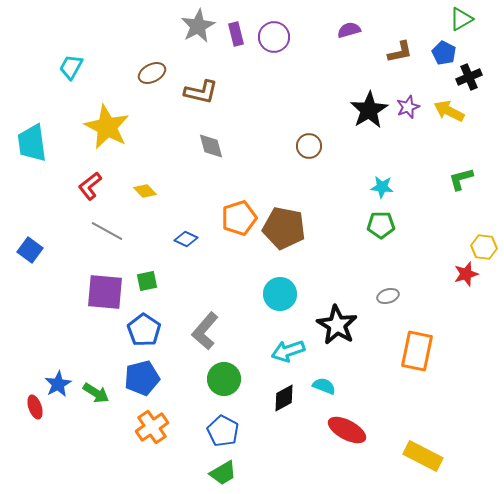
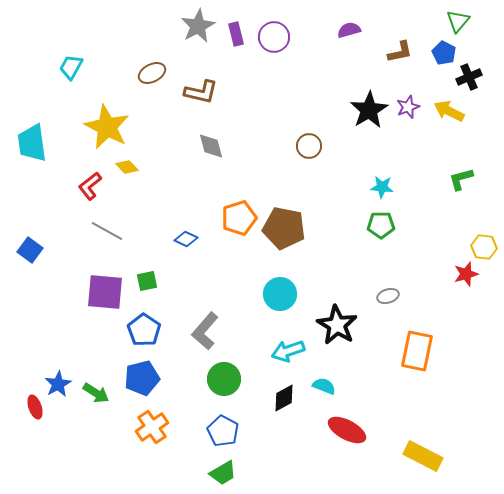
green triangle at (461, 19): moved 3 px left, 2 px down; rotated 20 degrees counterclockwise
yellow diamond at (145, 191): moved 18 px left, 24 px up
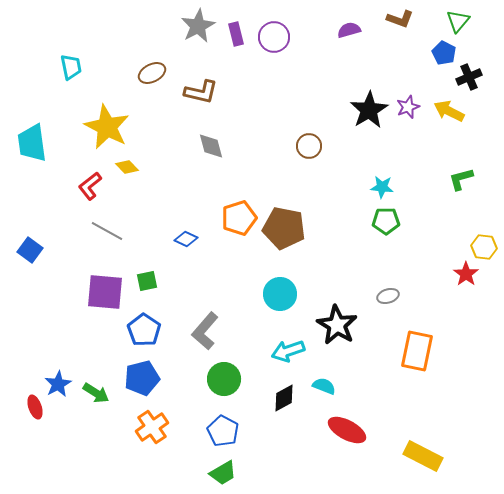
brown L-shape at (400, 52): moved 33 px up; rotated 32 degrees clockwise
cyan trapezoid at (71, 67): rotated 140 degrees clockwise
green pentagon at (381, 225): moved 5 px right, 4 px up
red star at (466, 274): rotated 20 degrees counterclockwise
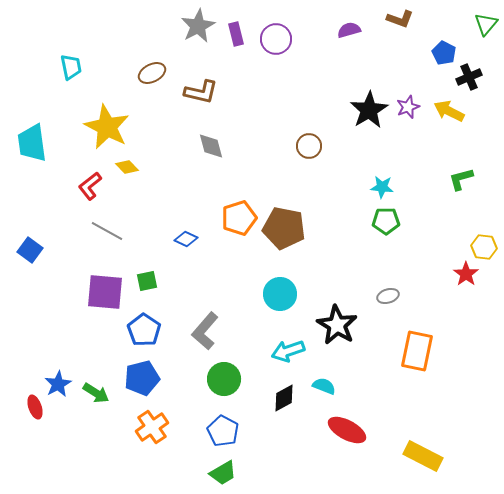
green triangle at (458, 21): moved 28 px right, 3 px down
purple circle at (274, 37): moved 2 px right, 2 px down
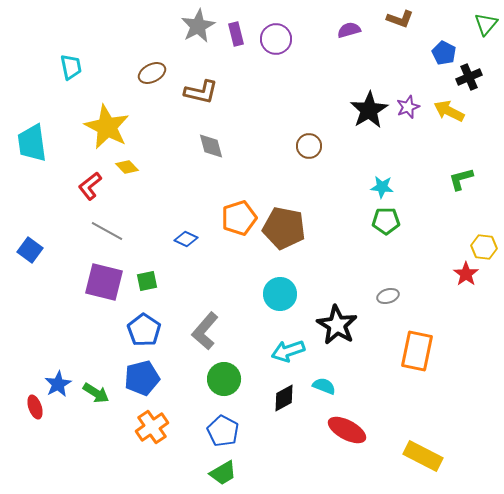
purple square at (105, 292): moved 1 px left, 10 px up; rotated 9 degrees clockwise
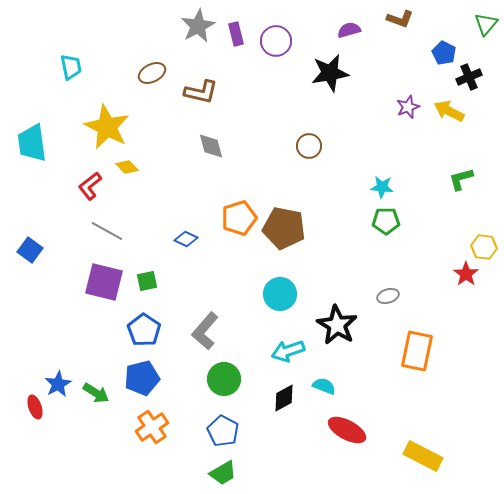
purple circle at (276, 39): moved 2 px down
black star at (369, 110): moved 39 px left, 37 px up; rotated 21 degrees clockwise
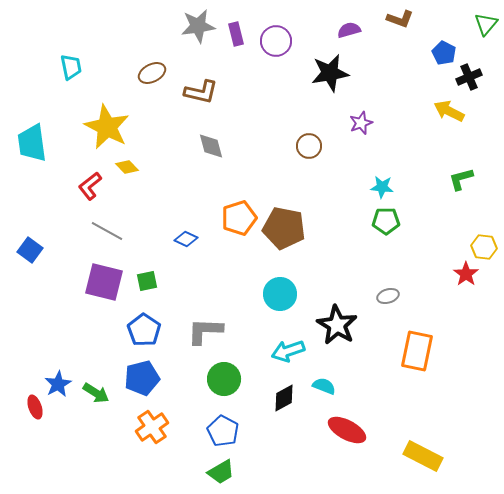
gray star at (198, 26): rotated 20 degrees clockwise
purple star at (408, 107): moved 47 px left, 16 px down
gray L-shape at (205, 331): rotated 51 degrees clockwise
green trapezoid at (223, 473): moved 2 px left, 1 px up
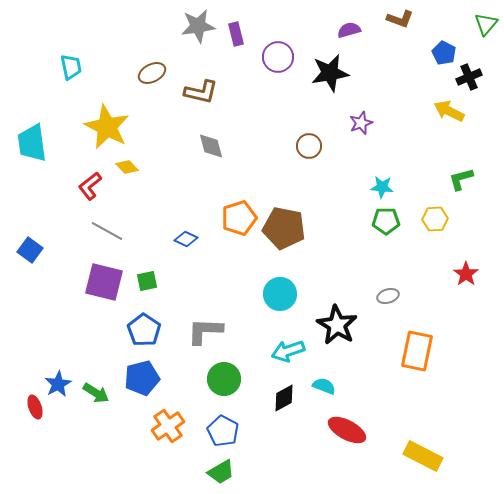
purple circle at (276, 41): moved 2 px right, 16 px down
yellow hexagon at (484, 247): moved 49 px left, 28 px up; rotated 10 degrees counterclockwise
orange cross at (152, 427): moved 16 px right, 1 px up
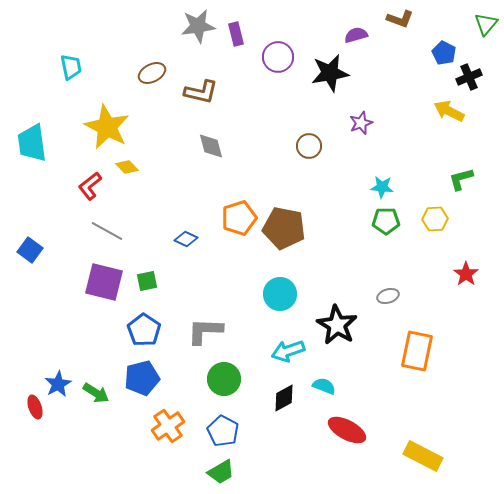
purple semicircle at (349, 30): moved 7 px right, 5 px down
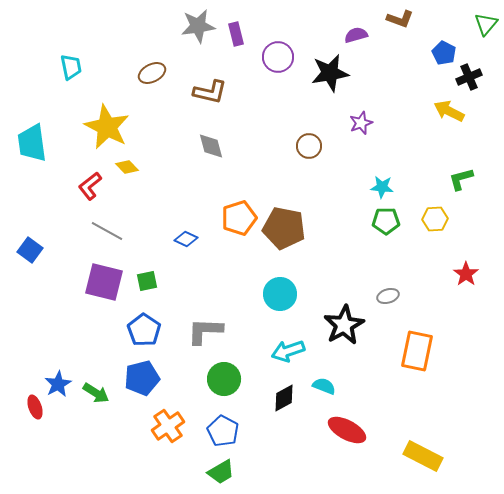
brown L-shape at (201, 92): moved 9 px right
black star at (337, 325): moved 7 px right; rotated 12 degrees clockwise
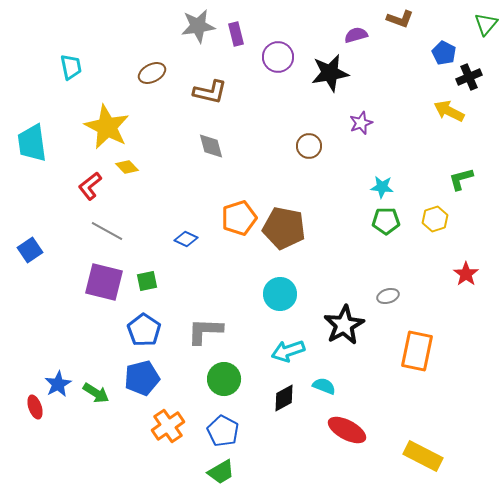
yellow hexagon at (435, 219): rotated 15 degrees counterclockwise
blue square at (30, 250): rotated 20 degrees clockwise
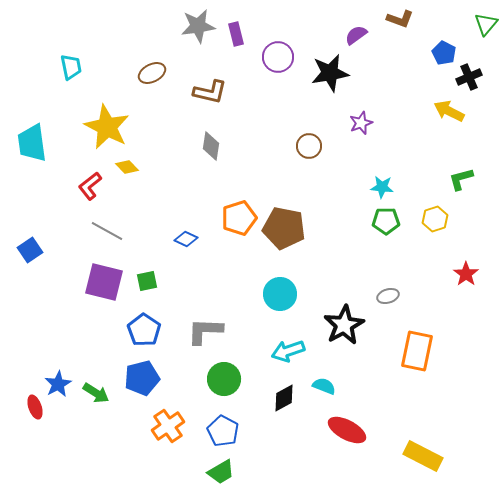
purple semicircle at (356, 35): rotated 20 degrees counterclockwise
gray diamond at (211, 146): rotated 24 degrees clockwise
